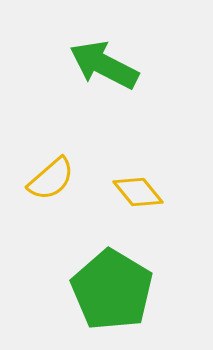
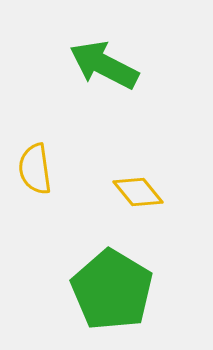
yellow semicircle: moved 16 px left, 10 px up; rotated 123 degrees clockwise
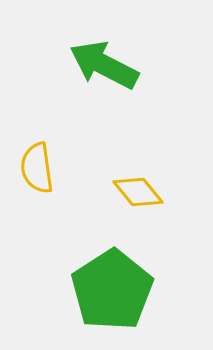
yellow semicircle: moved 2 px right, 1 px up
green pentagon: rotated 8 degrees clockwise
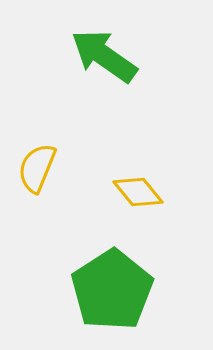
green arrow: moved 9 px up; rotated 8 degrees clockwise
yellow semicircle: rotated 30 degrees clockwise
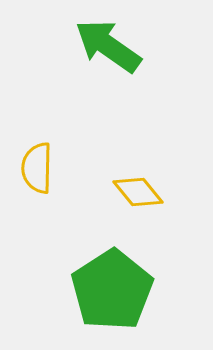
green arrow: moved 4 px right, 10 px up
yellow semicircle: rotated 21 degrees counterclockwise
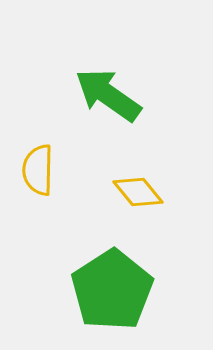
green arrow: moved 49 px down
yellow semicircle: moved 1 px right, 2 px down
